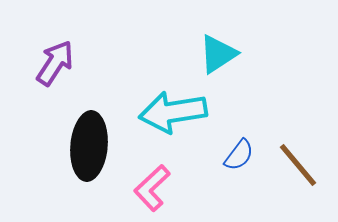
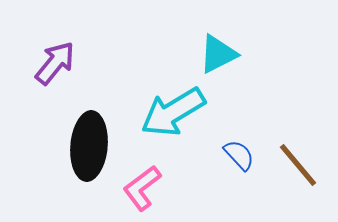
cyan triangle: rotated 6 degrees clockwise
purple arrow: rotated 6 degrees clockwise
cyan arrow: rotated 22 degrees counterclockwise
blue semicircle: rotated 80 degrees counterclockwise
pink L-shape: moved 10 px left; rotated 6 degrees clockwise
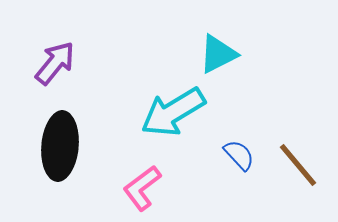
black ellipse: moved 29 px left
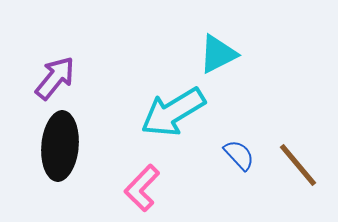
purple arrow: moved 15 px down
pink L-shape: rotated 9 degrees counterclockwise
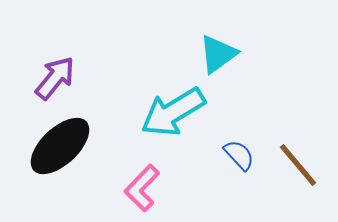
cyan triangle: rotated 9 degrees counterclockwise
black ellipse: rotated 42 degrees clockwise
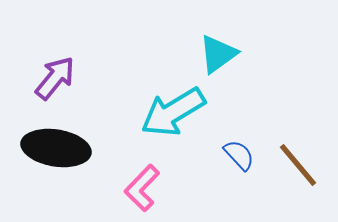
black ellipse: moved 4 px left, 2 px down; rotated 52 degrees clockwise
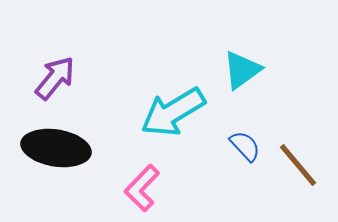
cyan triangle: moved 24 px right, 16 px down
blue semicircle: moved 6 px right, 9 px up
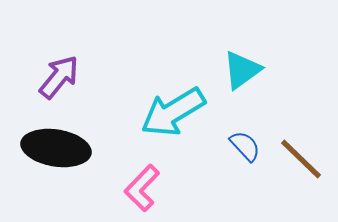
purple arrow: moved 4 px right, 1 px up
brown line: moved 3 px right, 6 px up; rotated 6 degrees counterclockwise
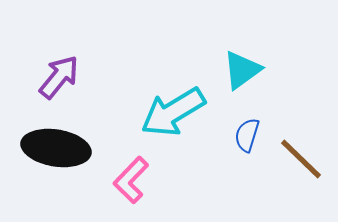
blue semicircle: moved 2 px right, 11 px up; rotated 120 degrees counterclockwise
pink L-shape: moved 11 px left, 8 px up
